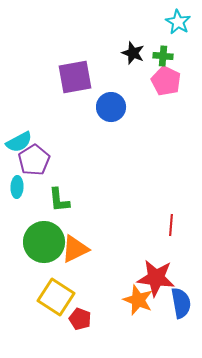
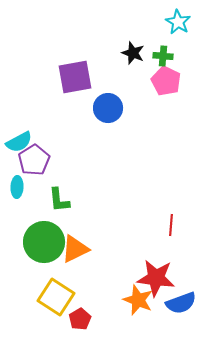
blue circle: moved 3 px left, 1 px down
blue semicircle: rotated 80 degrees clockwise
red pentagon: rotated 20 degrees clockwise
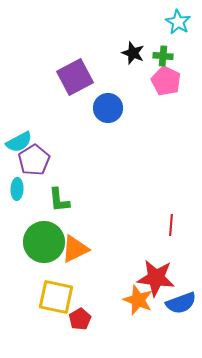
purple square: rotated 18 degrees counterclockwise
cyan ellipse: moved 2 px down
yellow square: rotated 21 degrees counterclockwise
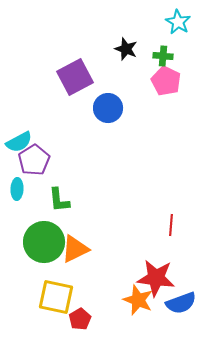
black star: moved 7 px left, 4 px up
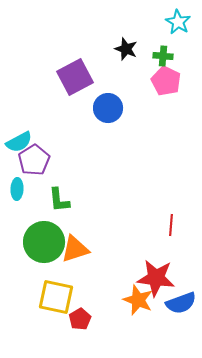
orange triangle: rotated 8 degrees clockwise
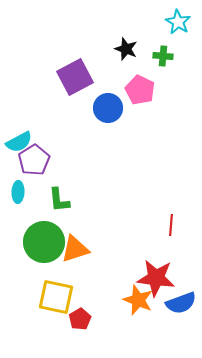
pink pentagon: moved 26 px left, 9 px down
cyan ellipse: moved 1 px right, 3 px down
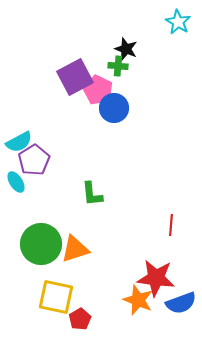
green cross: moved 45 px left, 10 px down
pink pentagon: moved 42 px left
blue circle: moved 6 px right
cyan ellipse: moved 2 px left, 10 px up; rotated 35 degrees counterclockwise
green L-shape: moved 33 px right, 6 px up
green circle: moved 3 px left, 2 px down
